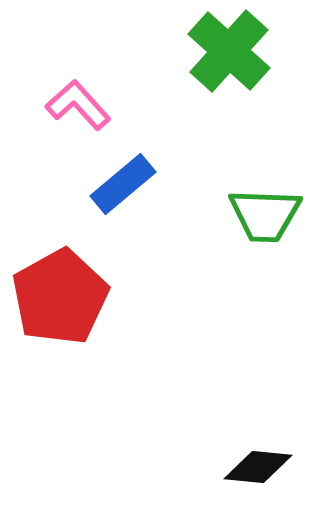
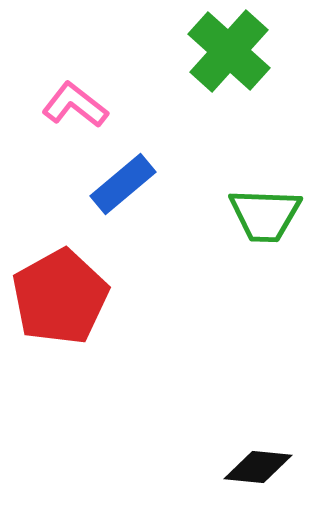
pink L-shape: moved 3 px left; rotated 10 degrees counterclockwise
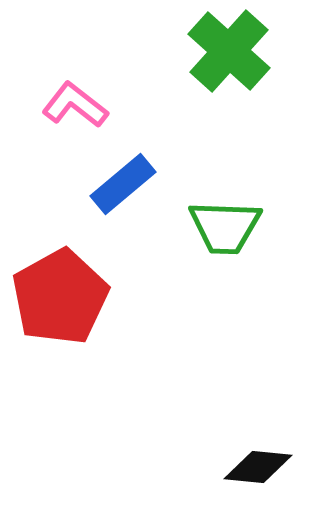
green trapezoid: moved 40 px left, 12 px down
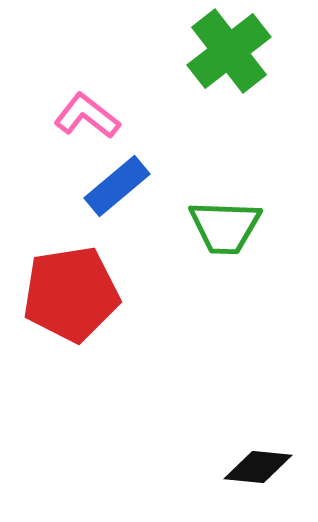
green cross: rotated 10 degrees clockwise
pink L-shape: moved 12 px right, 11 px down
blue rectangle: moved 6 px left, 2 px down
red pentagon: moved 11 px right, 3 px up; rotated 20 degrees clockwise
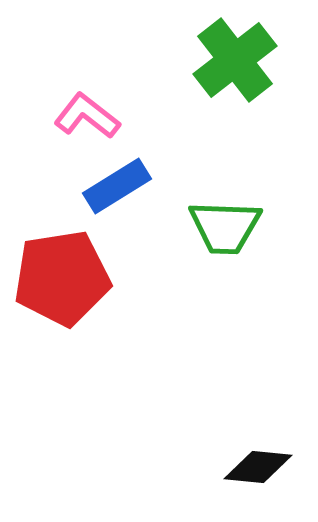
green cross: moved 6 px right, 9 px down
blue rectangle: rotated 8 degrees clockwise
red pentagon: moved 9 px left, 16 px up
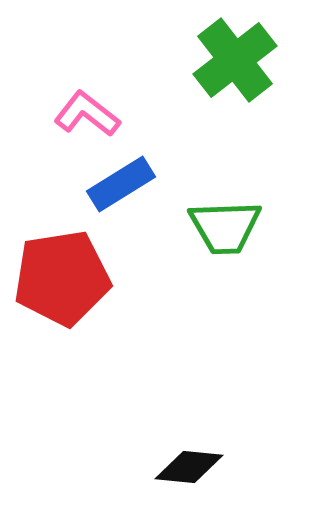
pink L-shape: moved 2 px up
blue rectangle: moved 4 px right, 2 px up
green trapezoid: rotated 4 degrees counterclockwise
black diamond: moved 69 px left
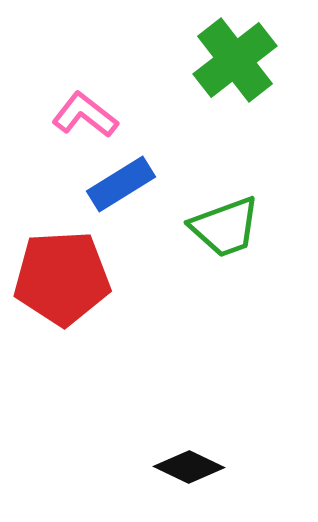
pink L-shape: moved 2 px left, 1 px down
green trapezoid: rotated 18 degrees counterclockwise
red pentagon: rotated 6 degrees clockwise
black diamond: rotated 20 degrees clockwise
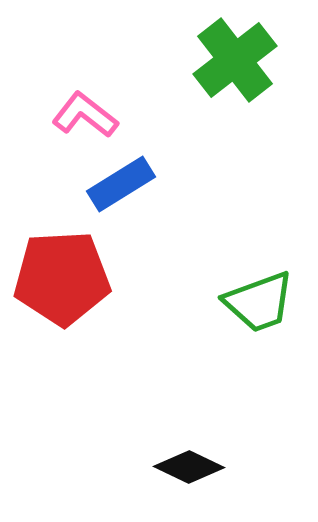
green trapezoid: moved 34 px right, 75 px down
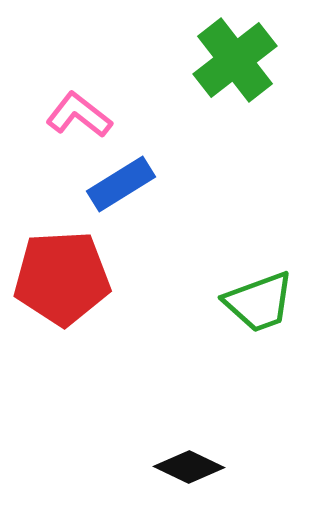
pink L-shape: moved 6 px left
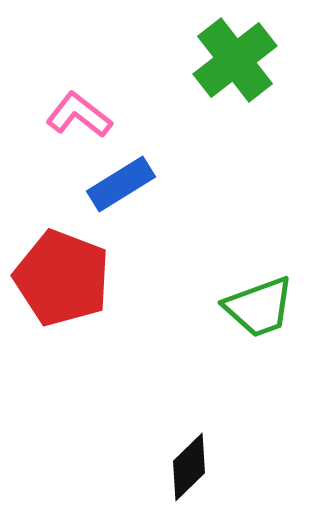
red pentagon: rotated 24 degrees clockwise
green trapezoid: moved 5 px down
black diamond: rotated 70 degrees counterclockwise
